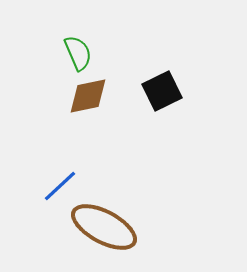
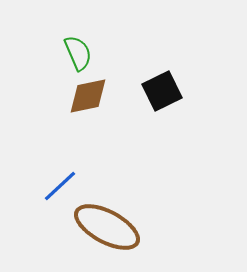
brown ellipse: moved 3 px right
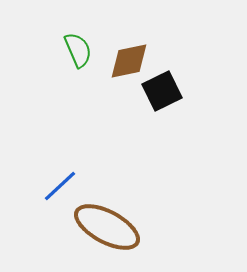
green semicircle: moved 3 px up
brown diamond: moved 41 px right, 35 px up
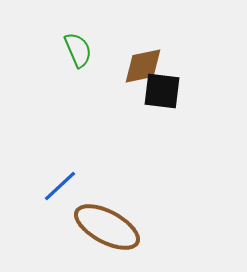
brown diamond: moved 14 px right, 5 px down
black square: rotated 33 degrees clockwise
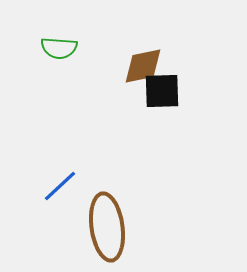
green semicircle: moved 19 px left, 2 px up; rotated 117 degrees clockwise
black square: rotated 9 degrees counterclockwise
brown ellipse: rotated 54 degrees clockwise
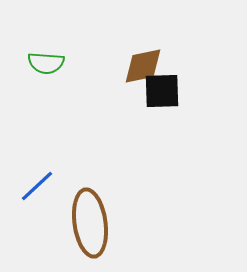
green semicircle: moved 13 px left, 15 px down
blue line: moved 23 px left
brown ellipse: moved 17 px left, 4 px up
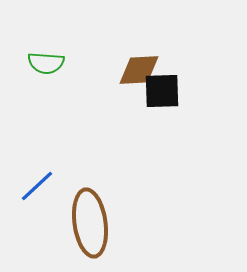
brown diamond: moved 4 px left, 4 px down; rotated 9 degrees clockwise
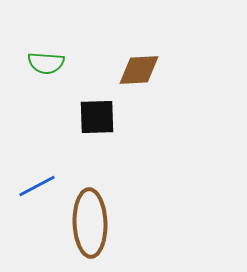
black square: moved 65 px left, 26 px down
blue line: rotated 15 degrees clockwise
brown ellipse: rotated 6 degrees clockwise
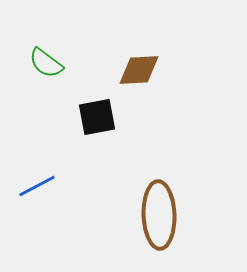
green semicircle: rotated 33 degrees clockwise
black square: rotated 9 degrees counterclockwise
brown ellipse: moved 69 px right, 8 px up
